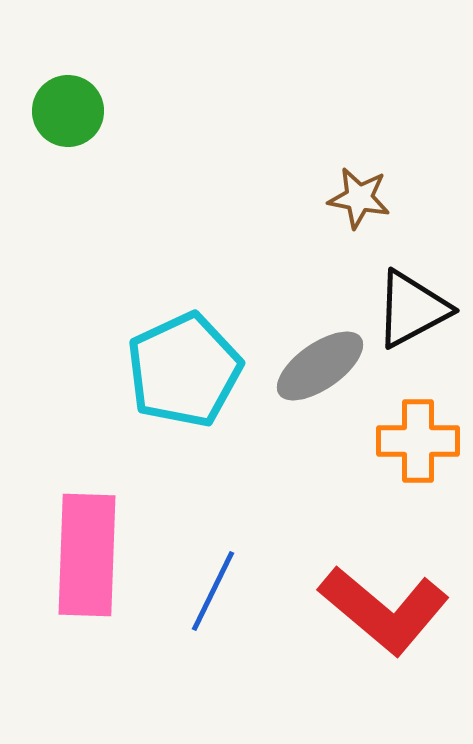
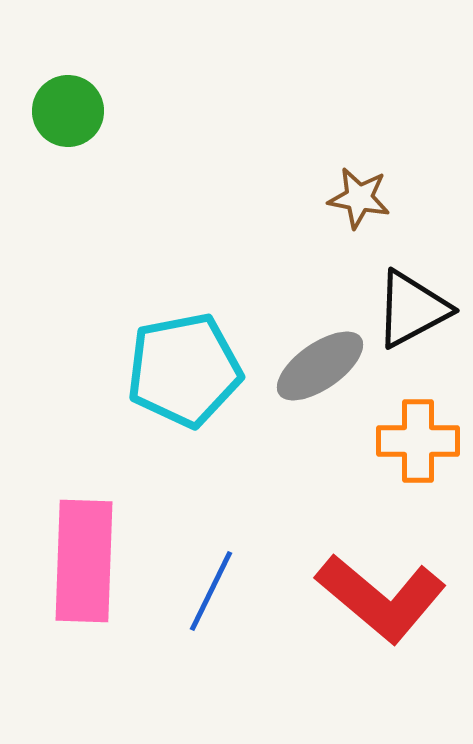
cyan pentagon: rotated 14 degrees clockwise
pink rectangle: moved 3 px left, 6 px down
blue line: moved 2 px left
red L-shape: moved 3 px left, 12 px up
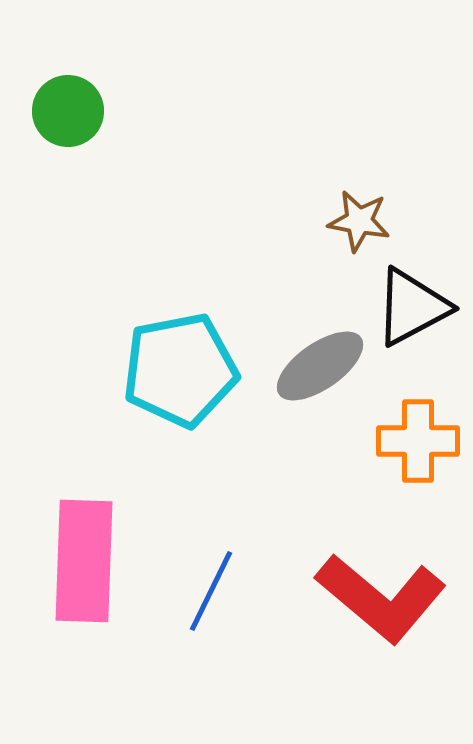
brown star: moved 23 px down
black triangle: moved 2 px up
cyan pentagon: moved 4 px left
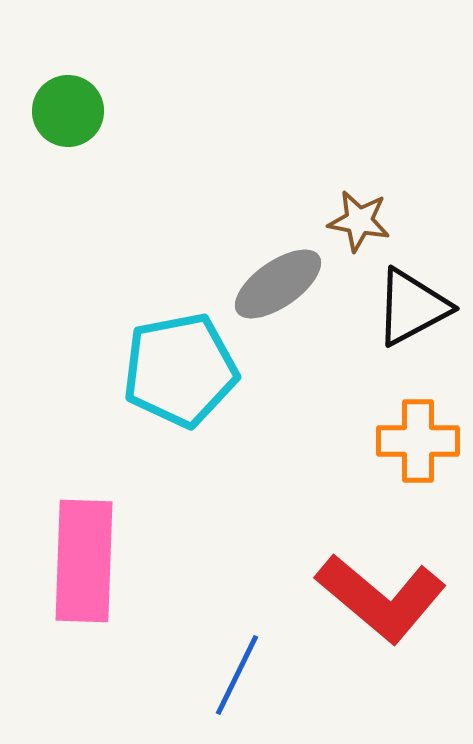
gray ellipse: moved 42 px left, 82 px up
blue line: moved 26 px right, 84 px down
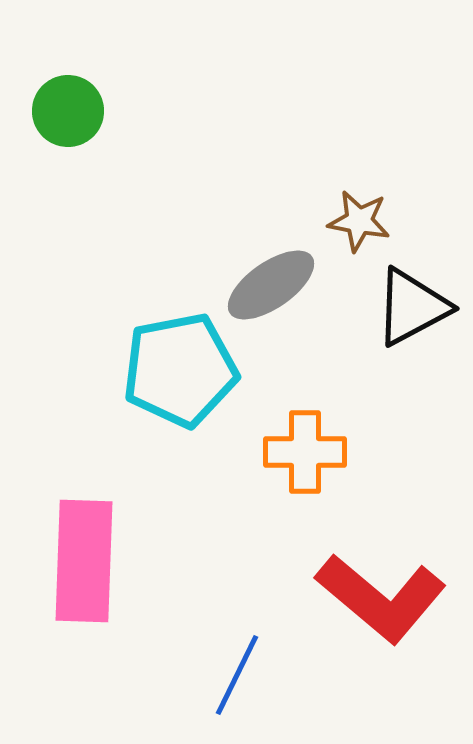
gray ellipse: moved 7 px left, 1 px down
orange cross: moved 113 px left, 11 px down
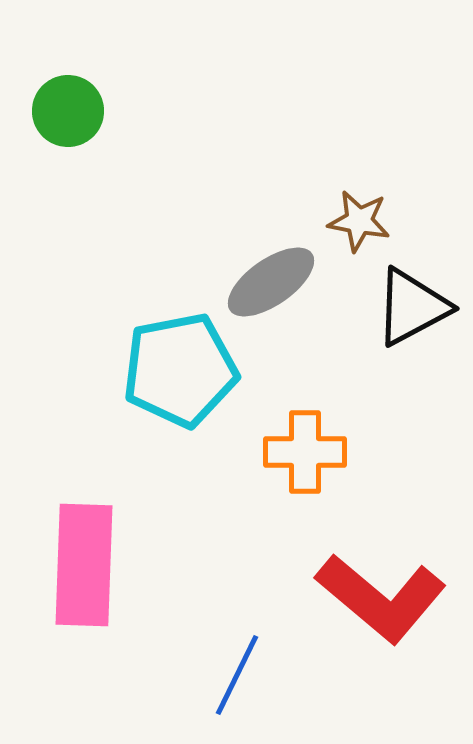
gray ellipse: moved 3 px up
pink rectangle: moved 4 px down
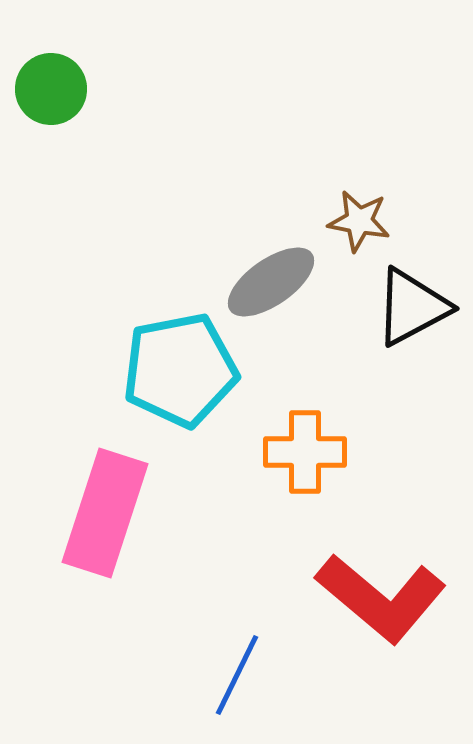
green circle: moved 17 px left, 22 px up
pink rectangle: moved 21 px right, 52 px up; rotated 16 degrees clockwise
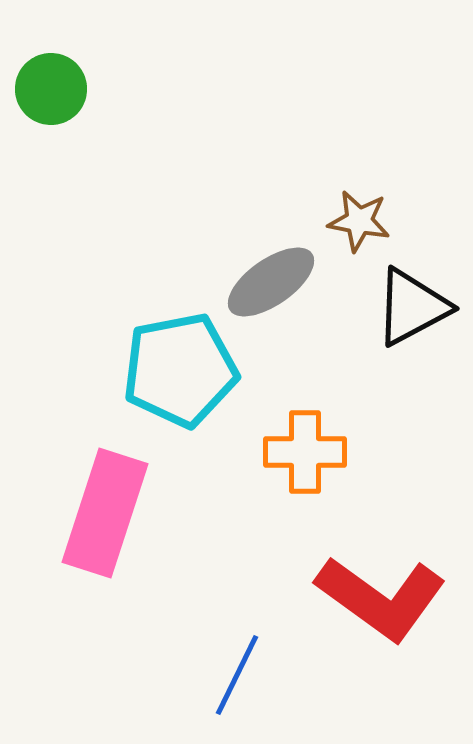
red L-shape: rotated 4 degrees counterclockwise
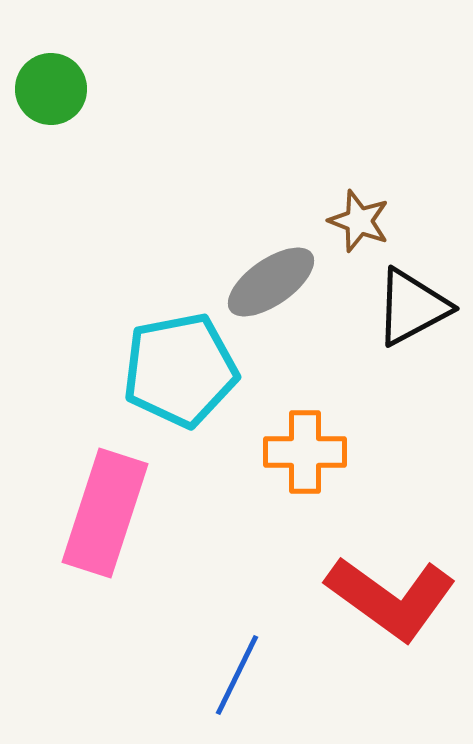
brown star: rotated 10 degrees clockwise
red L-shape: moved 10 px right
